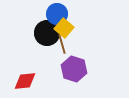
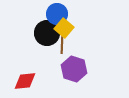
brown line: rotated 18 degrees clockwise
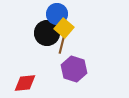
brown line: rotated 12 degrees clockwise
red diamond: moved 2 px down
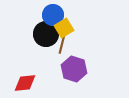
blue circle: moved 4 px left, 1 px down
yellow square: rotated 18 degrees clockwise
black circle: moved 1 px left, 1 px down
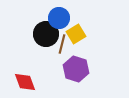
blue circle: moved 6 px right, 3 px down
yellow square: moved 12 px right, 6 px down
purple hexagon: moved 2 px right
red diamond: moved 1 px up; rotated 75 degrees clockwise
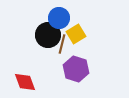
black circle: moved 2 px right, 1 px down
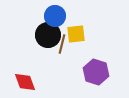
blue circle: moved 4 px left, 2 px up
yellow square: rotated 24 degrees clockwise
purple hexagon: moved 20 px right, 3 px down
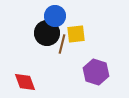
black circle: moved 1 px left, 2 px up
